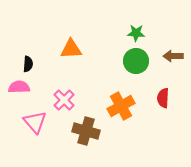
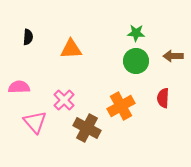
black semicircle: moved 27 px up
brown cross: moved 1 px right, 3 px up; rotated 12 degrees clockwise
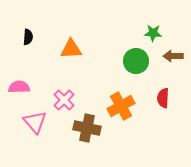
green star: moved 17 px right
brown cross: rotated 16 degrees counterclockwise
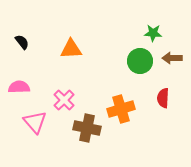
black semicircle: moved 6 px left, 5 px down; rotated 42 degrees counterclockwise
brown arrow: moved 1 px left, 2 px down
green circle: moved 4 px right
orange cross: moved 3 px down; rotated 12 degrees clockwise
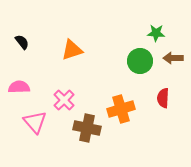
green star: moved 3 px right
orange triangle: moved 1 px right, 1 px down; rotated 15 degrees counterclockwise
brown arrow: moved 1 px right
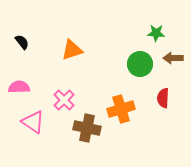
green circle: moved 3 px down
pink triangle: moved 2 px left; rotated 15 degrees counterclockwise
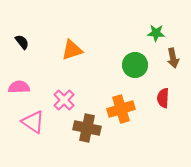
brown arrow: rotated 102 degrees counterclockwise
green circle: moved 5 px left, 1 px down
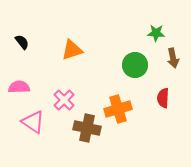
orange cross: moved 3 px left
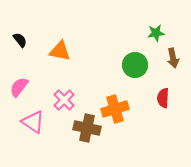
green star: rotated 12 degrees counterclockwise
black semicircle: moved 2 px left, 2 px up
orange triangle: moved 12 px left, 1 px down; rotated 30 degrees clockwise
pink semicircle: rotated 50 degrees counterclockwise
orange cross: moved 3 px left
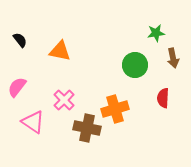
pink semicircle: moved 2 px left
